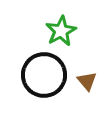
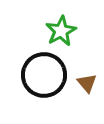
brown triangle: moved 2 px down
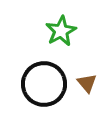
black circle: moved 9 px down
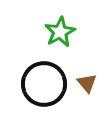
green star: moved 1 px left, 1 px down
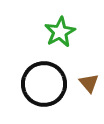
brown triangle: moved 2 px right
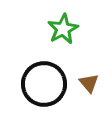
green star: moved 3 px right, 3 px up
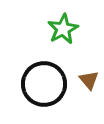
brown triangle: moved 3 px up
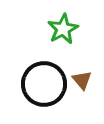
brown triangle: moved 7 px left
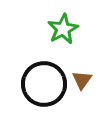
brown triangle: rotated 15 degrees clockwise
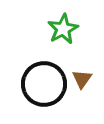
brown triangle: moved 1 px up
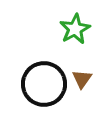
green star: moved 12 px right
